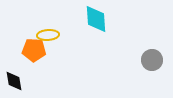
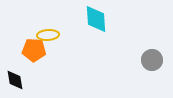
black diamond: moved 1 px right, 1 px up
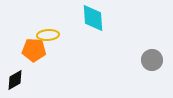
cyan diamond: moved 3 px left, 1 px up
black diamond: rotated 70 degrees clockwise
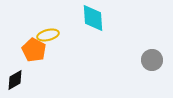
yellow ellipse: rotated 10 degrees counterclockwise
orange pentagon: rotated 25 degrees clockwise
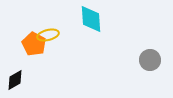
cyan diamond: moved 2 px left, 1 px down
orange pentagon: moved 6 px up
gray circle: moved 2 px left
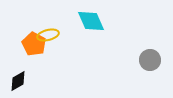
cyan diamond: moved 2 px down; rotated 20 degrees counterclockwise
black diamond: moved 3 px right, 1 px down
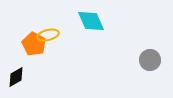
black diamond: moved 2 px left, 4 px up
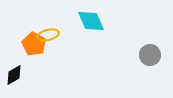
gray circle: moved 5 px up
black diamond: moved 2 px left, 2 px up
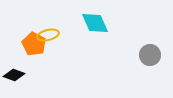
cyan diamond: moved 4 px right, 2 px down
black diamond: rotated 50 degrees clockwise
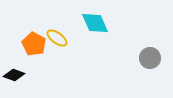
yellow ellipse: moved 9 px right, 3 px down; rotated 50 degrees clockwise
gray circle: moved 3 px down
